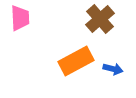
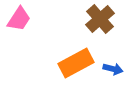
pink trapezoid: moved 1 px left, 1 px down; rotated 36 degrees clockwise
orange rectangle: moved 2 px down
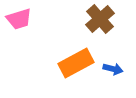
pink trapezoid: rotated 40 degrees clockwise
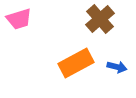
blue arrow: moved 4 px right, 2 px up
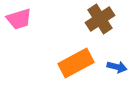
brown cross: rotated 8 degrees clockwise
